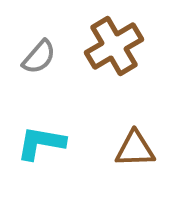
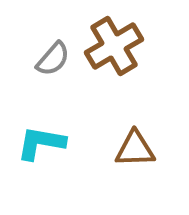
gray semicircle: moved 14 px right, 2 px down
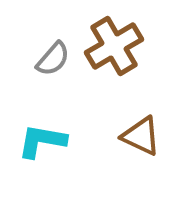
cyan L-shape: moved 1 px right, 2 px up
brown triangle: moved 6 px right, 13 px up; rotated 27 degrees clockwise
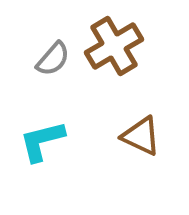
cyan L-shape: rotated 24 degrees counterclockwise
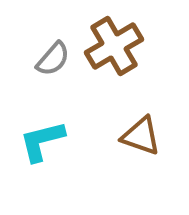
brown triangle: rotated 6 degrees counterclockwise
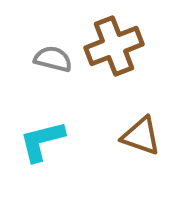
brown cross: rotated 10 degrees clockwise
gray semicircle: rotated 117 degrees counterclockwise
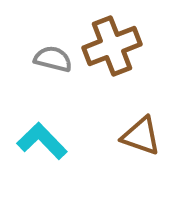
brown cross: moved 2 px left
cyan L-shape: rotated 60 degrees clockwise
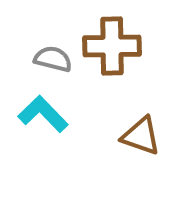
brown cross: rotated 20 degrees clockwise
cyan L-shape: moved 1 px right, 27 px up
